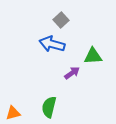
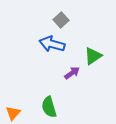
green triangle: rotated 30 degrees counterclockwise
green semicircle: rotated 30 degrees counterclockwise
orange triangle: rotated 35 degrees counterclockwise
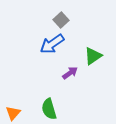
blue arrow: rotated 50 degrees counterclockwise
purple arrow: moved 2 px left
green semicircle: moved 2 px down
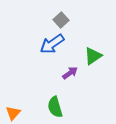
green semicircle: moved 6 px right, 2 px up
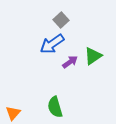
purple arrow: moved 11 px up
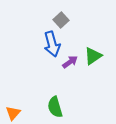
blue arrow: rotated 70 degrees counterclockwise
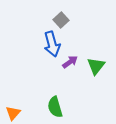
green triangle: moved 3 px right, 10 px down; rotated 18 degrees counterclockwise
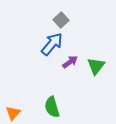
blue arrow: rotated 125 degrees counterclockwise
green semicircle: moved 3 px left
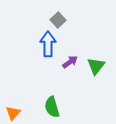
gray square: moved 3 px left
blue arrow: moved 4 px left; rotated 40 degrees counterclockwise
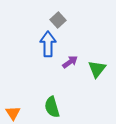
green triangle: moved 1 px right, 3 px down
orange triangle: rotated 14 degrees counterclockwise
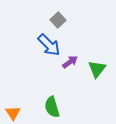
blue arrow: moved 1 px right, 1 px down; rotated 135 degrees clockwise
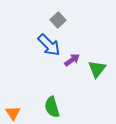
purple arrow: moved 2 px right, 2 px up
